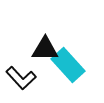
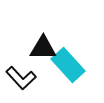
black triangle: moved 2 px left, 1 px up
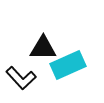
cyan rectangle: rotated 72 degrees counterclockwise
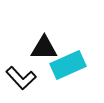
black triangle: moved 1 px right
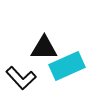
cyan rectangle: moved 1 px left, 1 px down
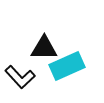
black L-shape: moved 1 px left, 1 px up
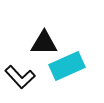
black triangle: moved 5 px up
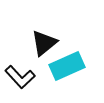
black triangle: rotated 40 degrees counterclockwise
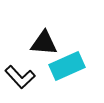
black triangle: rotated 44 degrees clockwise
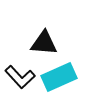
cyan rectangle: moved 8 px left, 11 px down
